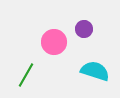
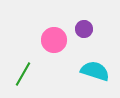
pink circle: moved 2 px up
green line: moved 3 px left, 1 px up
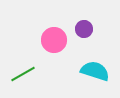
green line: rotated 30 degrees clockwise
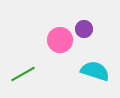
pink circle: moved 6 px right
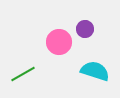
purple circle: moved 1 px right
pink circle: moved 1 px left, 2 px down
